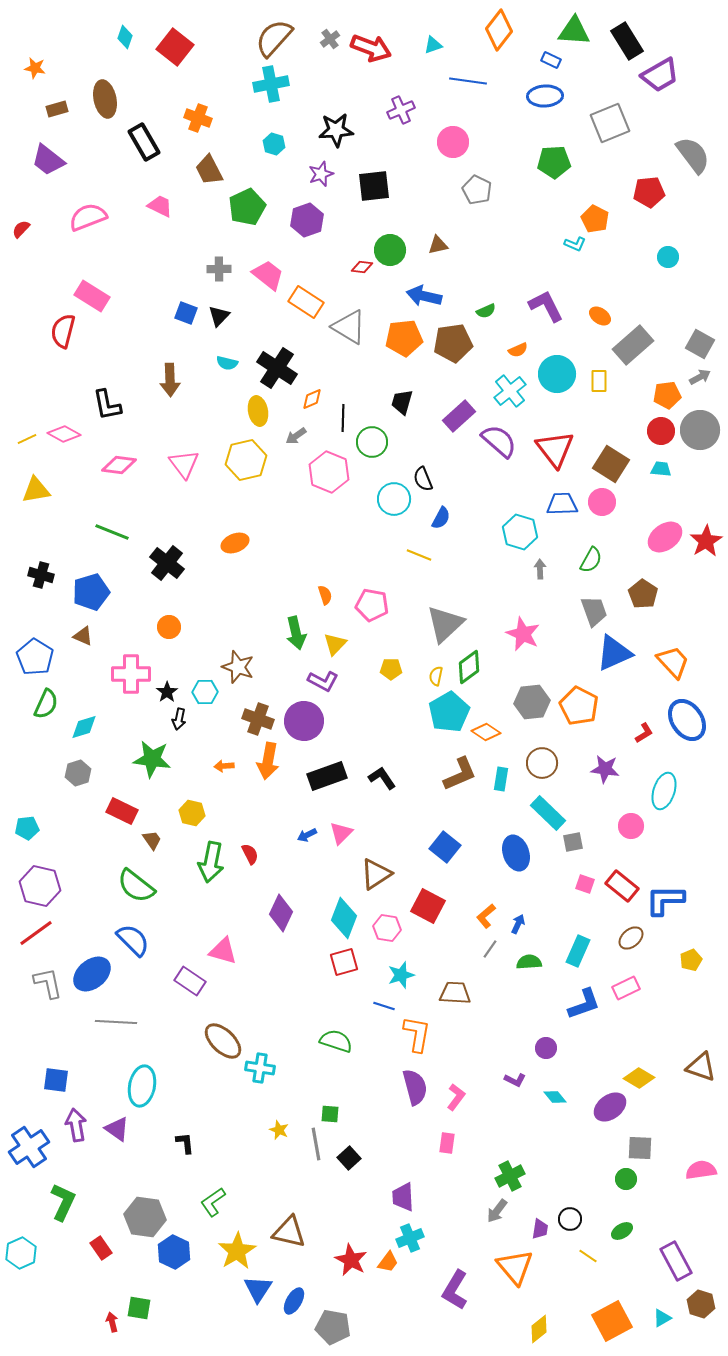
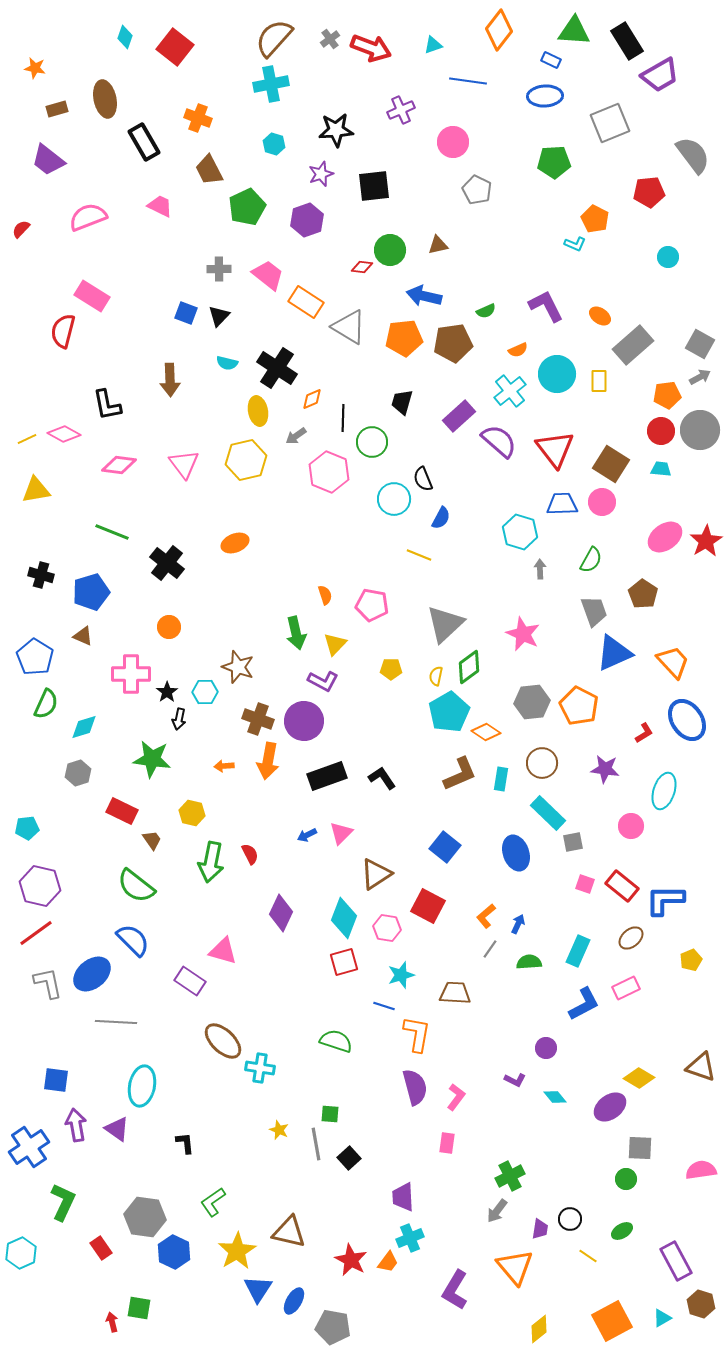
blue L-shape at (584, 1004): rotated 9 degrees counterclockwise
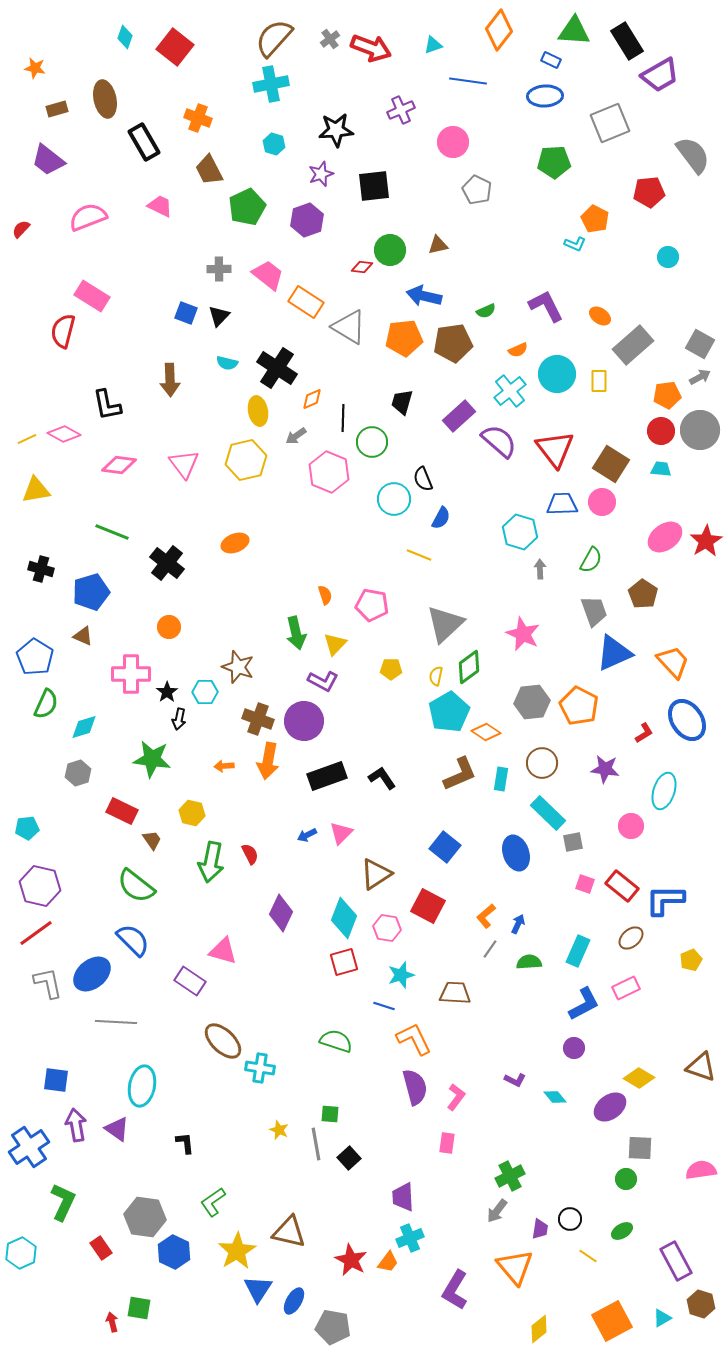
black cross at (41, 575): moved 6 px up
orange L-shape at (417, 1034): moved 3 px left, 5 px down; rotated 36 degrees counterclockwise
purple circle at (546, 1048): moved 28 px right
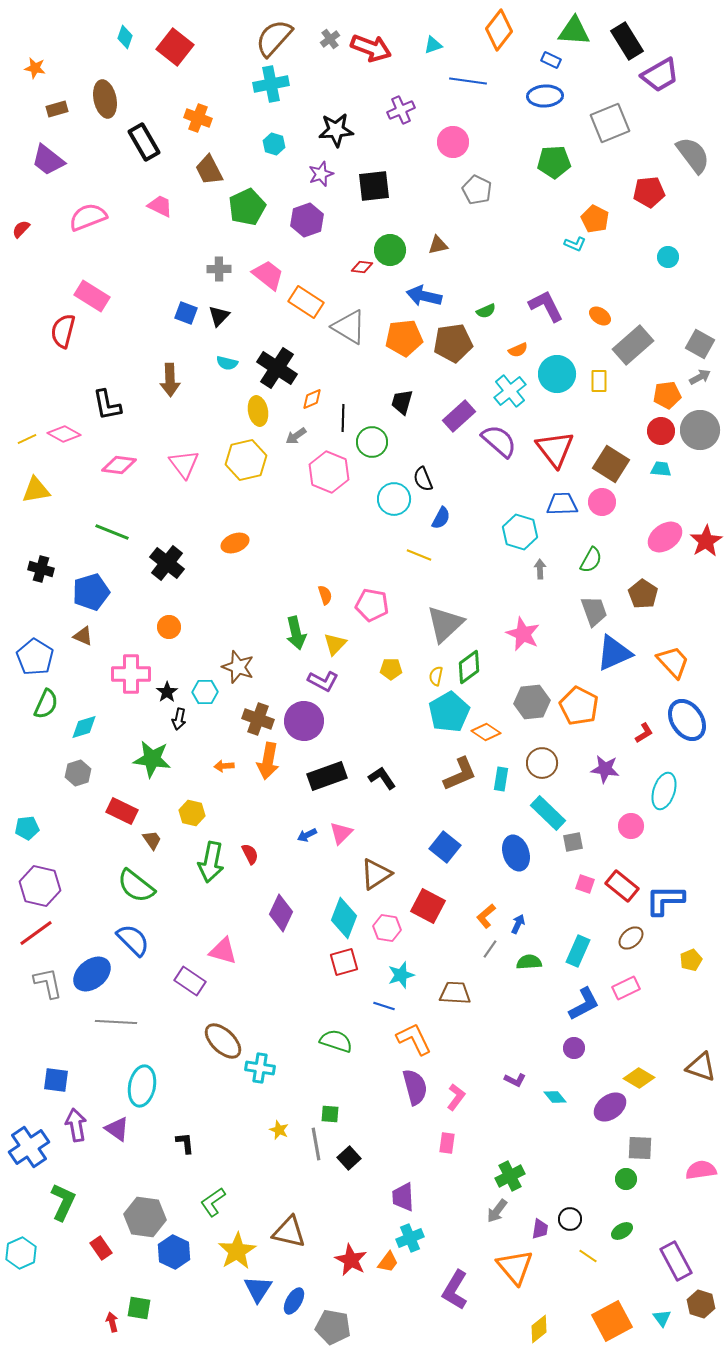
cyan triangle at (662, 1318): rotated 36 degrees counterclockwise
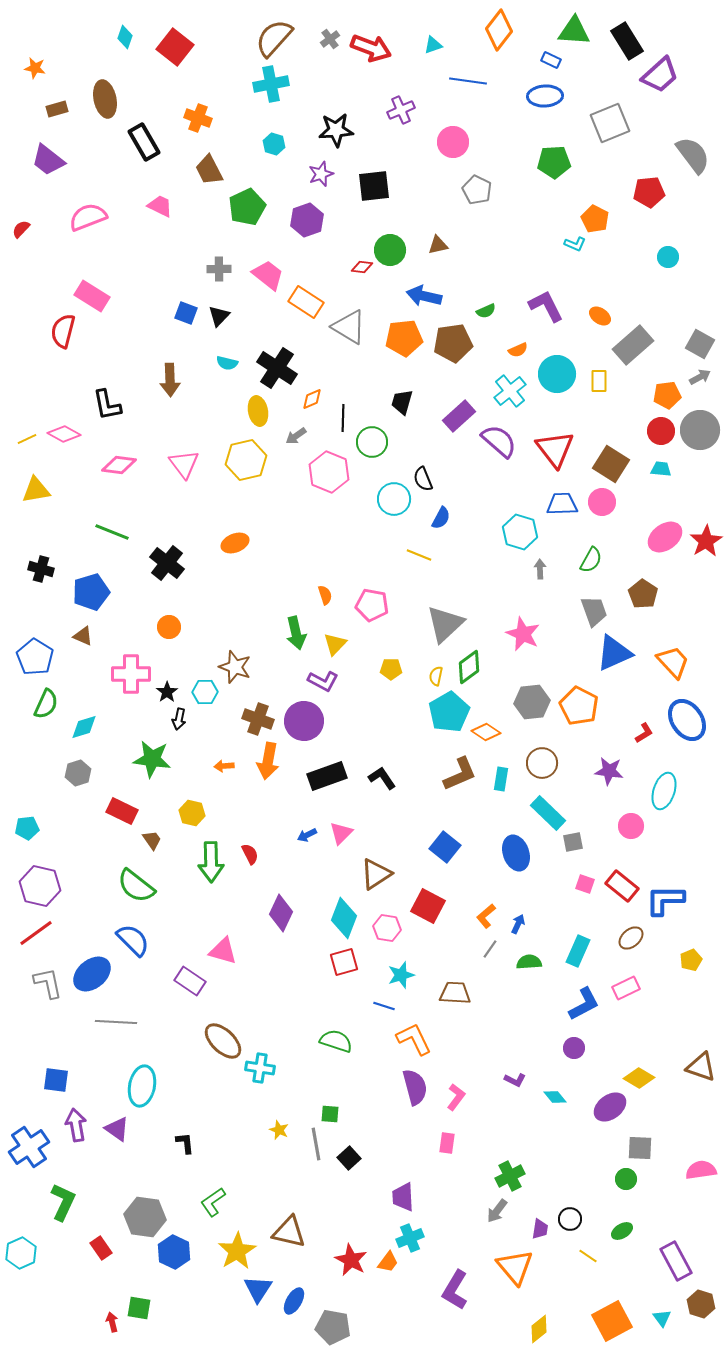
purple trapezoid at (660, 75): rotated 12 degrees counterclockwise
brown star at (238, 667): moved 3 px left
purple star at (605, 769): moved 4 px right, 2 px down
green arrow at (211, 862): rotated 12 degrees counterclockwise
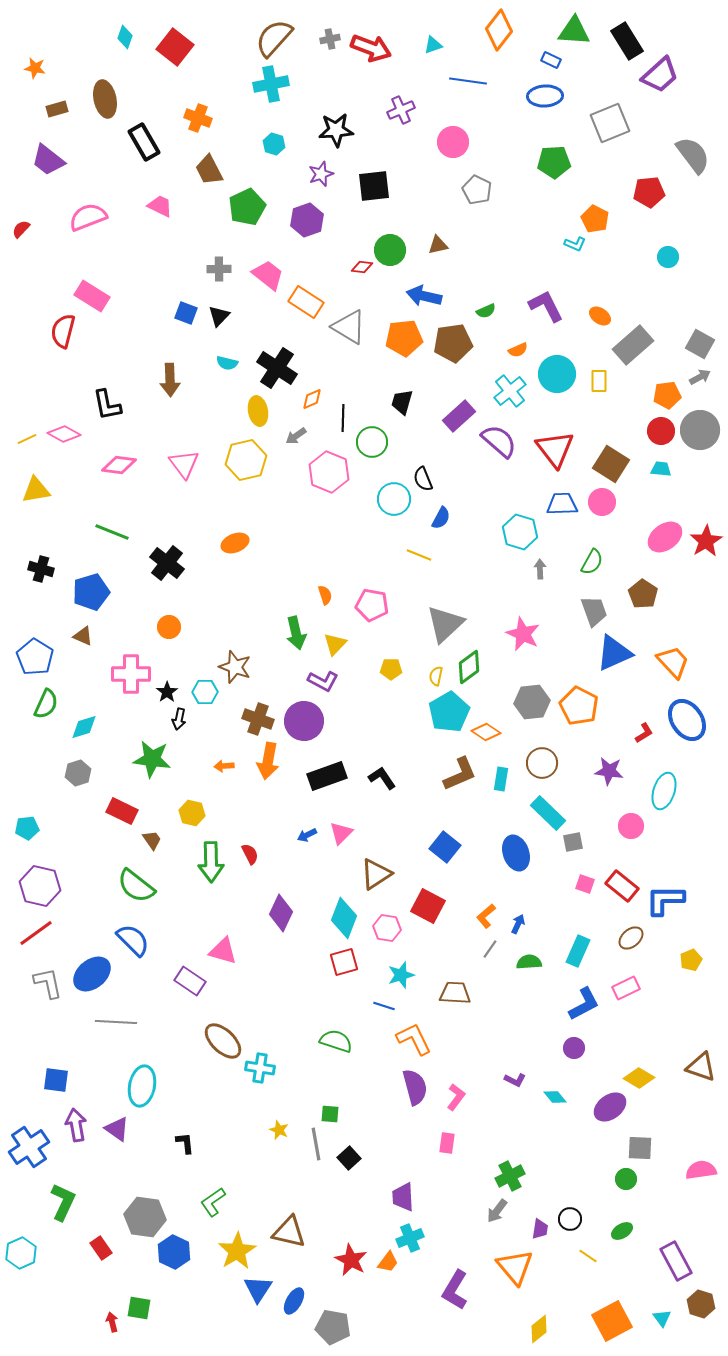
gray cross at (330, 39): rotated 24 degrees clockwise
green semicircle at (591, 560): moved 1 px right, 2 px down
